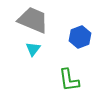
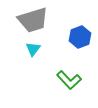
gray trapezoid: rotated 140 degrees clockwise
green L-shape: rotated 35 degrees counterclockwise
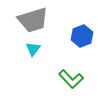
blue hexagon: moved 2 px right, 1 px up
green L-shape: moved 2 px right, 1 px up
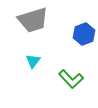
blue hexagon: moved 2 px right, 2 px up
cyan triangle: moved 12 px down
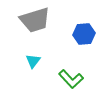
gray trapezoid: moved 2 px right
blue hexagon: rotated 15 degrees clockwise
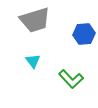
cyan triangle: rotated 14 degrees counterclockwise
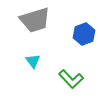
blue hexagon: rotated 15 degrees counterclockwise
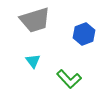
green L-shape: moved 2 px left
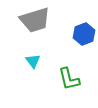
green L-shape: rotated 30 degrees clockwise
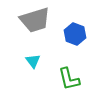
blue hexagon: moved 9 px left; rotated 20 degrees counterclockwise
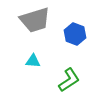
cyan triangle: rotated 49 degrees counterclockwise
green L-shape: moved 1 px down; rotated 110 degrees counterclockwise
